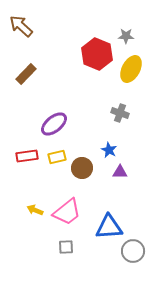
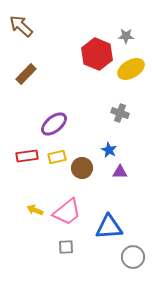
yellow ellipse: rotated 32 degrees clockwise
gray circle: moved 6 px down
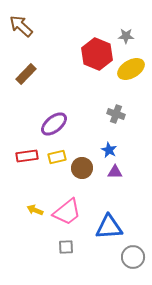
gray cross: moved 4 px left, 1 px down
purple triangle: moved 5 px left
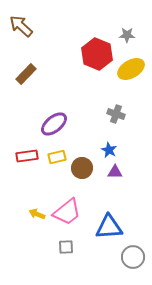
gray star: moved 1 px right, 1 px up
yellow arrow: moved 2 px right, 4 px down
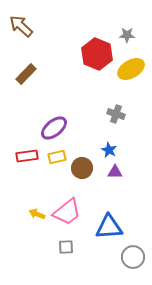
purple ellipse: moved 4 px down
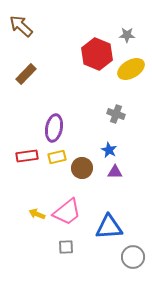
purple ellipse: rotated 40 degrees counterclockwise
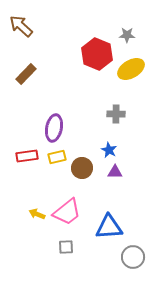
gray cross: rotated 18 degrees counterclockwise
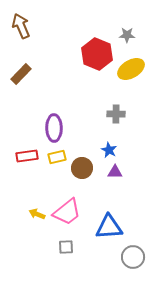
brown arrow: rotated 25 degrees clockwise
brown rectangle: moved 5 px left
purple ellipse: rotated 12 degrees counterclockwise
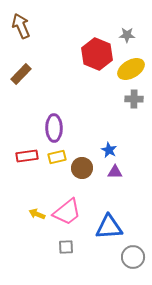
gray cross: moved 18 px right, 15 px up
